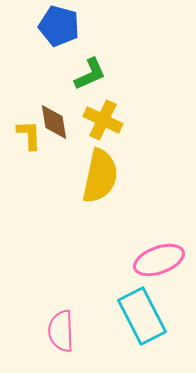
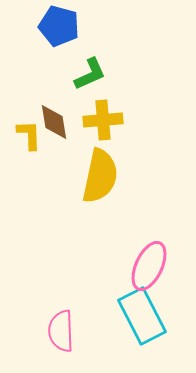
yellow cross: rotated 30 degrees counterclockwise
pink ellipse: moved 10 px left, 6 px down; rotated 45 degrees counterclockwise
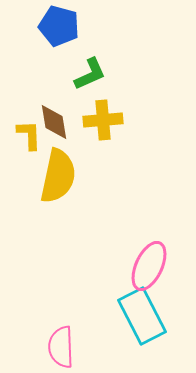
yellow semicircle: moved 42 px left
pink semicircle: moved 16 px down
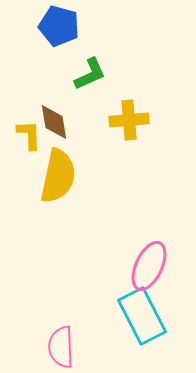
yellow cross: moved 26 px right
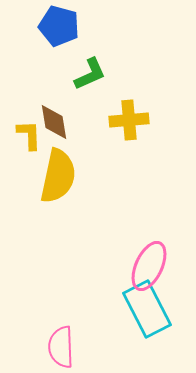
cyan rectangle: moved 5 px right, 7 px up
